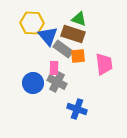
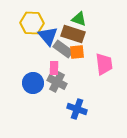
orange square: moved 1 px left, 4 px up
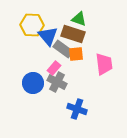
yellow hexagon: moved 2 px down
orange square: moved 1 px left, 2 px down
pink rectangle: rotated 40 degrees clockwise
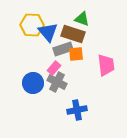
green triangle: moved 3 px right
blue triangle: moved 4 px up
gray rectangle: rotated 54 degrees counterclockwise
pink trapezoid: moved 2 px right, 1 px down
blue cross: moved 1 px down; rotated 30 degrees counterclockwise
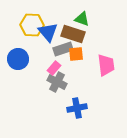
blue circle: moved 15 px left, 24 px up
blue cross: moved 2 px up
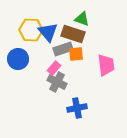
yellow hexagon: moved 1 px left, 5 px down
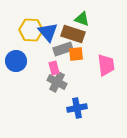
blue circle: moved 2 px left, 2 px down
pink rectangle: rotated 56 degrees counterclockwise
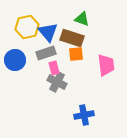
yellow hexagon: moved 4 px left, 3 px up; rotated 15 degrees counterclockwise
brown rectangle: moved 1 px left, 4 px down
gray rectangle: moved 17 px left, 4 px down
blue circle: moved 1 px left, 1 px up
blue cross: moved 7 px right, 7 px down
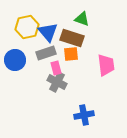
orange square: moved 5 px left
pink rectangle: moved 2 px right
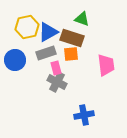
blue triangle: rotated 40 degrees clockwise
